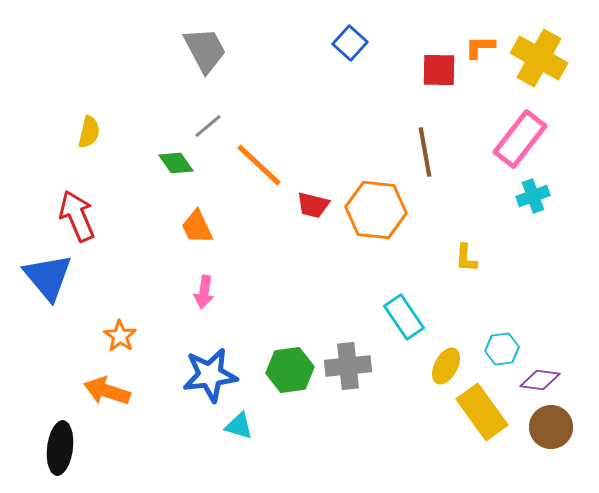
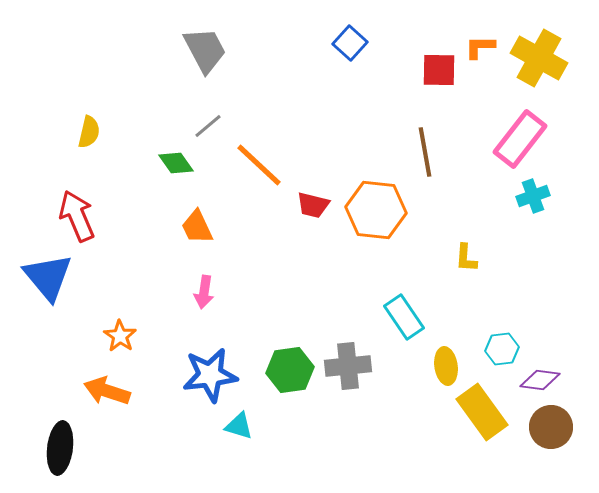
yellow ellipse: rotated 36 degrees counterclockwise
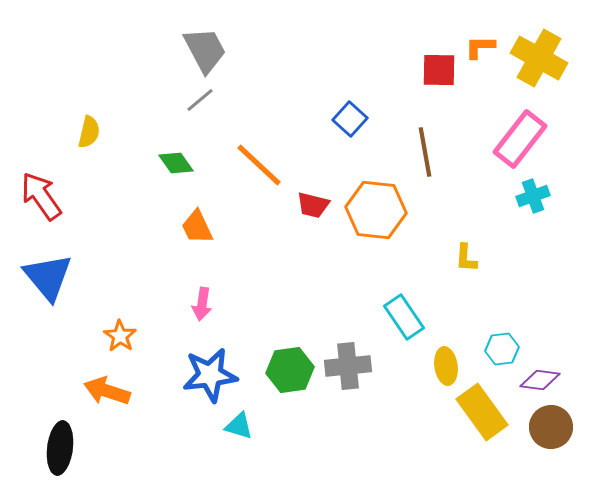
blue square: moved 76 px down
gray line: moved 8 px left, 26 px up
red arrow: moved 36 px left, 20 px up; rotated 12 degrees counterclockwise
pink arrow: moved 2 px left, 12 px down
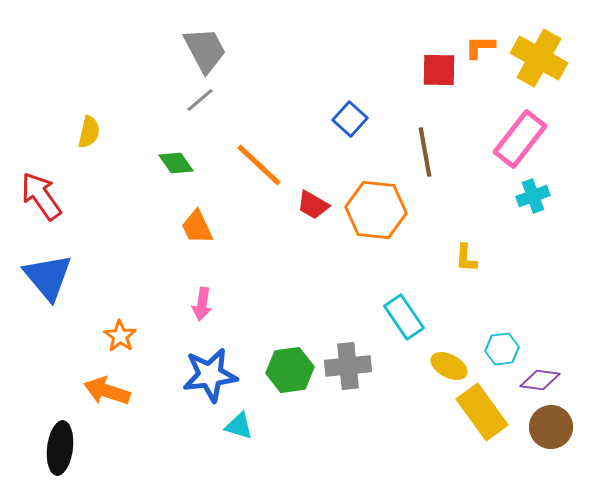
red trapezoid: rotated 16 degrees clockwise
yellow ellipse: moved 3 px right; rotated 54 degrees counterclockwise
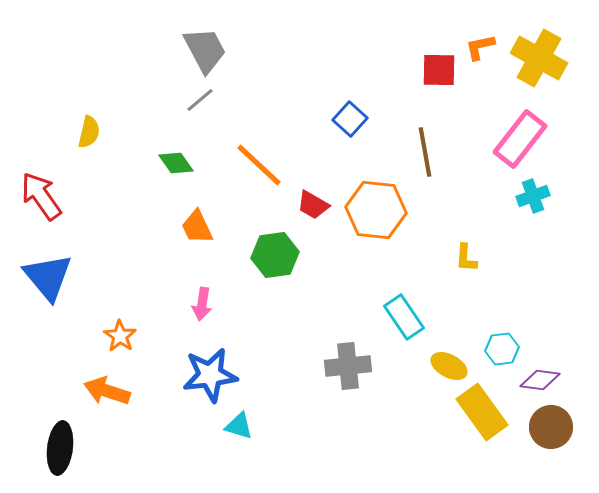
orange L-shape: rotated 12 degrees counterclockwise
green hexagon: moved 15 px left, 115 px up
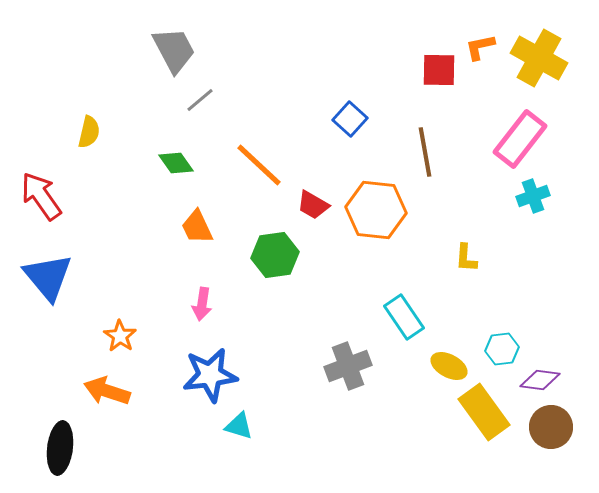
gray trapezoid: moved 31 px left
gray cross: rotated 15 degrees counterclockwise
yellow rectangle: moved 2 px right
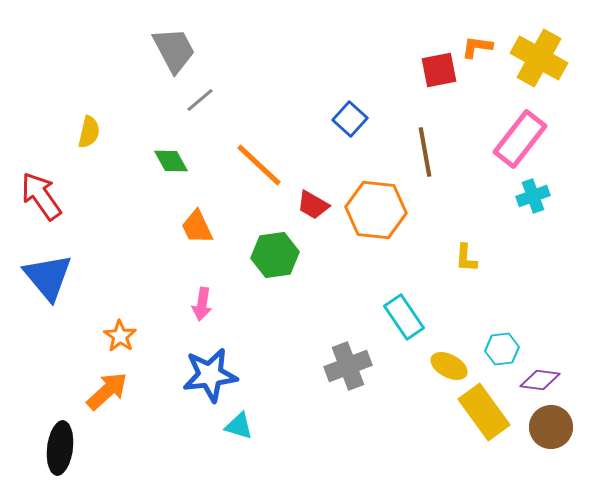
orange L-shape: moved 3 px left; rotated 20 degrees clockwise
red square: rotated 12 degrees counterclockwise
green diamond: moved 5 px left, 2 px up; rotated 6 degrees clockwise
orange arrow: rotated 120 degrees clockwise
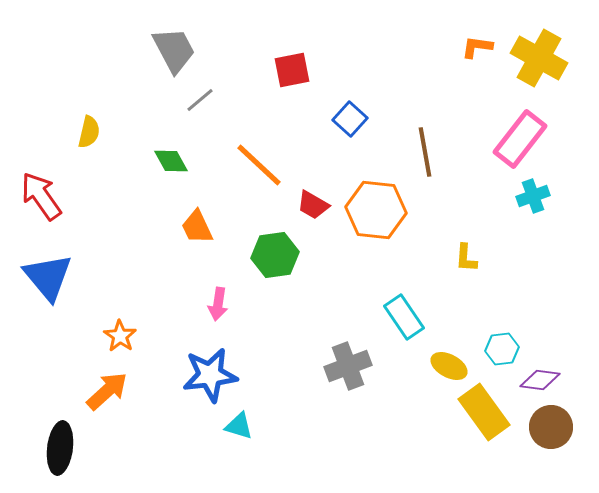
red square: moved 147 px left
pink arrow: moved 16 px right
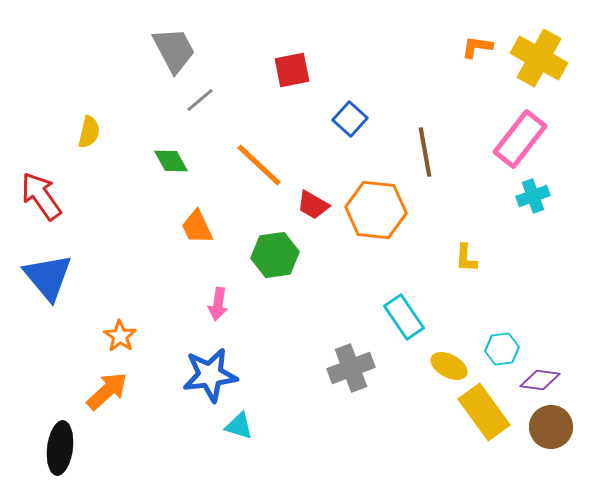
gray cross: moved 3 px right, 2 px down
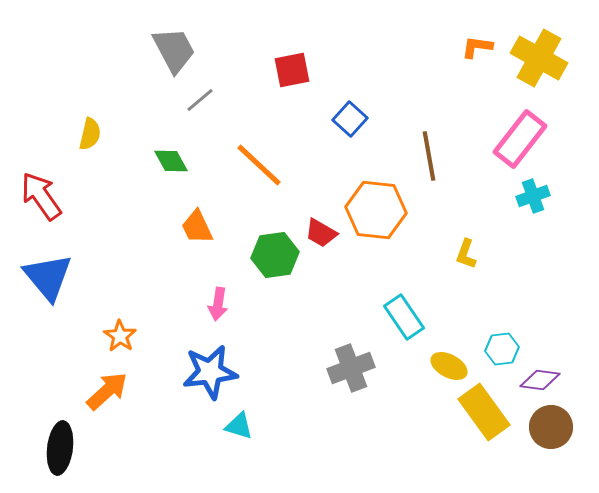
yellow semicircle: moved 1 px right, 2 px down
brown line: moved 4 px right, 4 px down
red trapezoid: moved 8 px right, 28 px down
yellow L-shape: moved 4 px up; rotated 16 degrees clockwise
blue star: moved 3 px up
